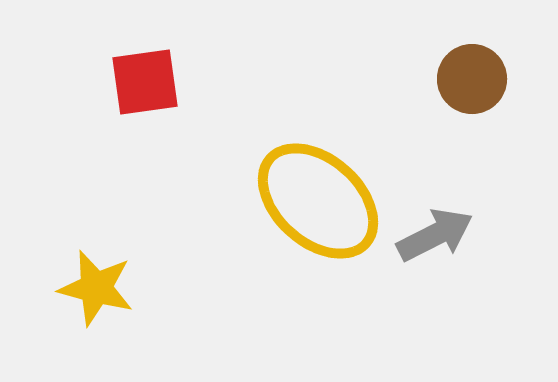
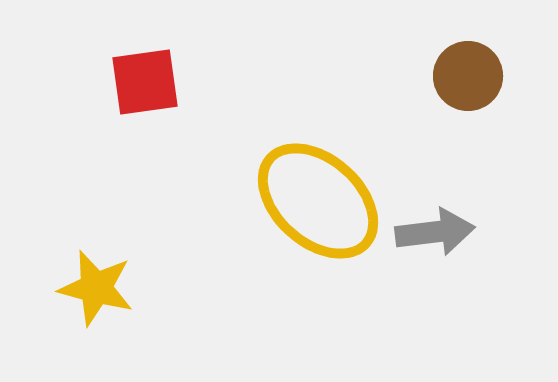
brown circle: moved 4 px left, 3 px up
gray arrow: moved 3 px up; rotated 20 degrees clockwise
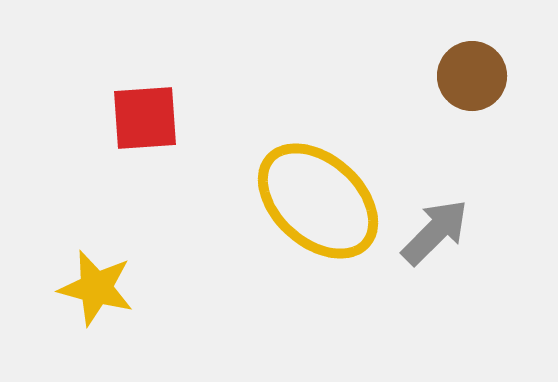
brown circle: moved 4 px right
red square: moved 36 px down; rotated 4 degrees clockwise
gray arrow: rotated 38 degrees counterclockwise
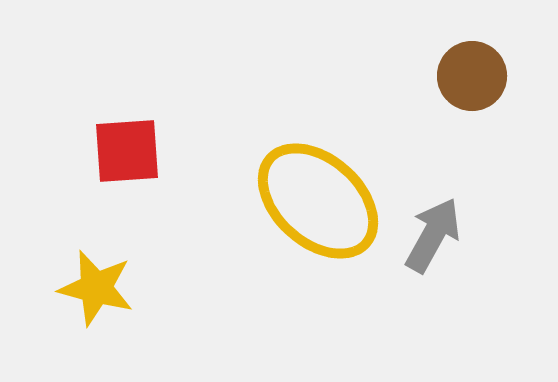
red square: moved 18 px left, 33 px down
gray arrow: moved 2 px left, 3 px down; rotated 16 degrees counterclockwise
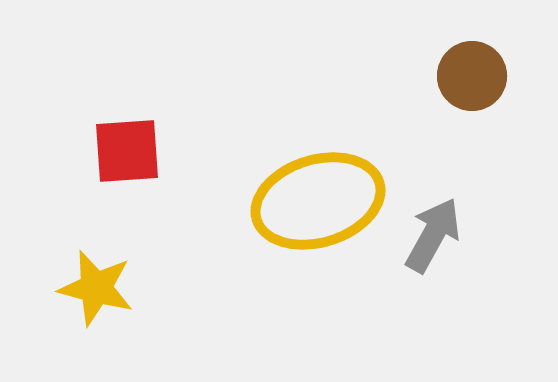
yellow ellipse: rotated 59 degrees counterclockwise
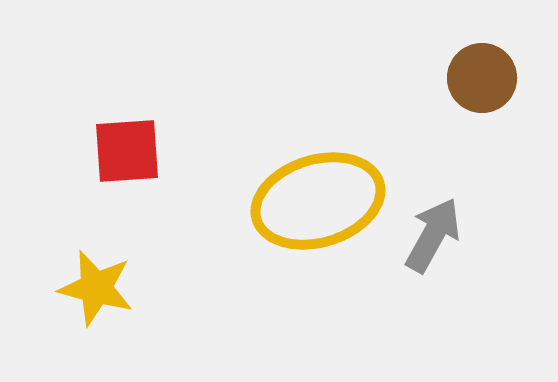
brown circle: moved 10 px right, 2 px down
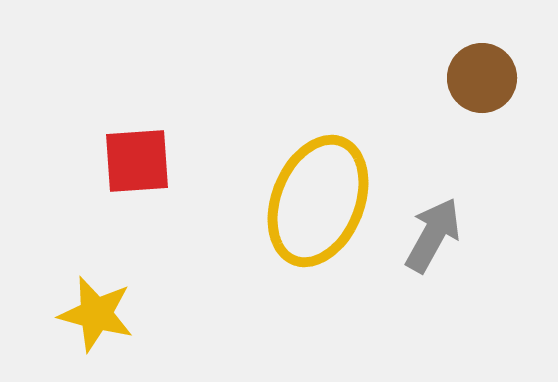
red square: moved 10 px right, 10 px down
yellow ellipse: rotated 51 degrees counterclockwise
yellow star: moved 26 px down
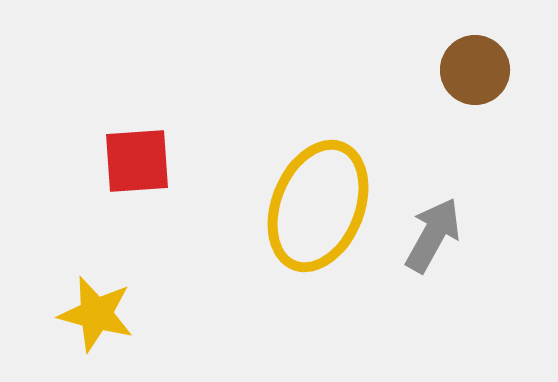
brown circle: moved 7 px left, 8 px up
yellow ellipse: moved 5 px down
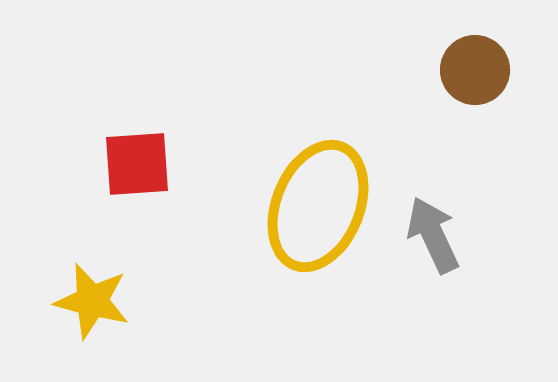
red square: moved 3 px down
gray arrow: rotated 54 degrees counterclockwise
yellow star: moved 4 px left, 13 px up
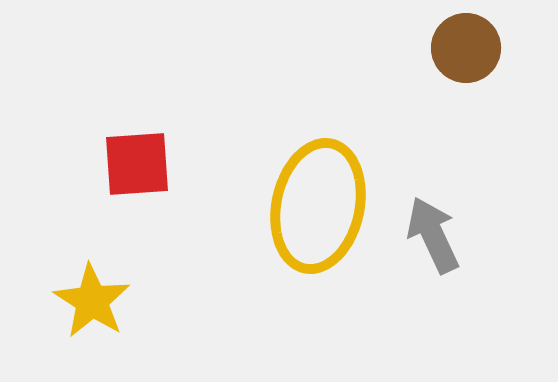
brown circle: moved 9 px left, 22 px up
yellow ellipse: rotated 10 degrees counterclockwise
yellow star: rotated 18 degrees clockwise
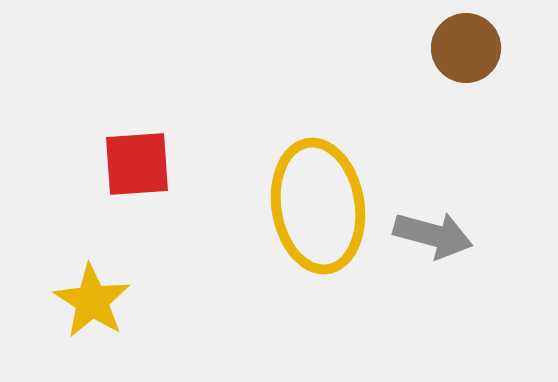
yellow ellipse: rotated 21 degrees counterclockwise
gray arrow: rotated 130 degrees clockwise
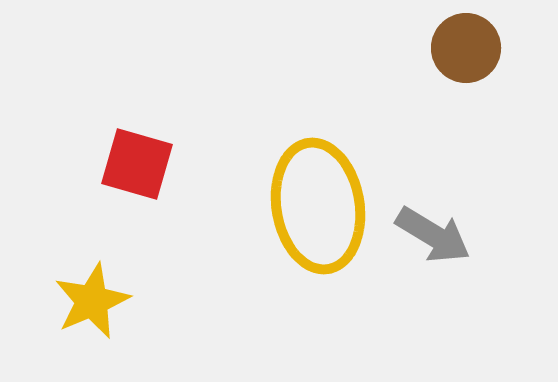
red square: rotated 20 degrees clockwise
gray arrow: rotated 16 degrees clockwise
yellow star: rotated 16 degrees clockwise
